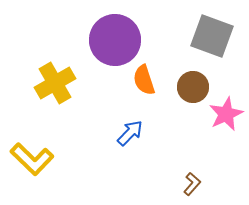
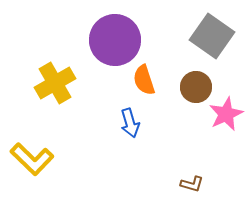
gray square: rotated 15 degrees clockwise
brown circle: moved 3 px right
blue arrow: moved 10 px up; rotated 120 degrees clockwise
brown L-shape: rotated 65 degrees clockwise
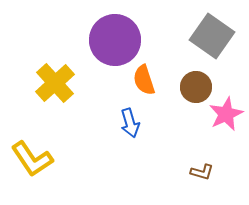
yellow cross: rotated 12 degrees counterclockwise
yellow L-shape: rotated 12 degrees clockwise
brown L-shape: moved 10 px right, 12 px up
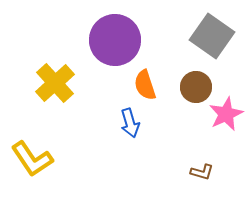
orange semicircle: moved 1 px right, 5 px down
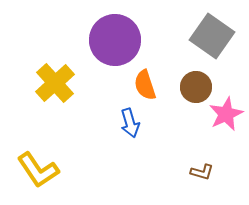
yellow L-shape: moved 6 px right, 11 px down
